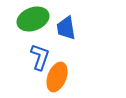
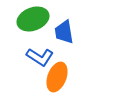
blue trapezoid: moved 2 px left, 4 px down
blue L-shape: rotated 104 degrees clockwise
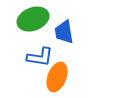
blue L-shape: rotated 24 degrees counterclockwise
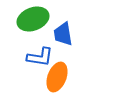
blue trapezoid: moved 1 px left, 2 px down
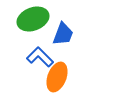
blue trapezoid: rotated 150 degrees counterclockwise
blue L-shape: rotated 144 degrees counterclockwise
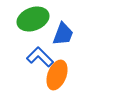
orange ellipse: moved 2 px up
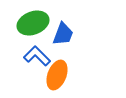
green ellipse: moved 4 px down
blue L-shape: moved 3 px left, 1 px up
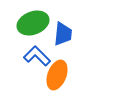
blue trapezoid: rotated 15 degrees counterclockwise
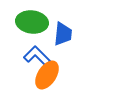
green ellipse: moved 1 px left, 1 px up; rotated 28 degrees clockwise
orange ellipse: moved 10 px left; rotated 12 degrees clockwise
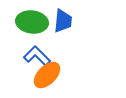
blue trapezoid: moved 13 px up
orange ellipse: rotated 12 degrees clockwise
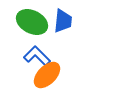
green ellipse: rotated 20 degrees clockwise
